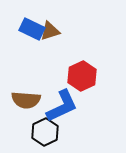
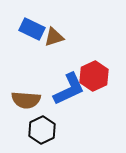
brown triangle: moved 4 px right, 6 px down
red hexagon: moved 12 px right
blue L-shape: moved 7 px right, 17 px up
black hexagon: moved 3 px left, 2 px up
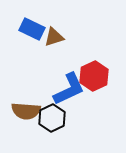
brown semicircle: moved 11 px down
black hexagon: moved 10 px right, 12 px up
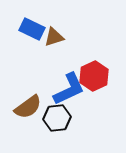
brown semicircle: moved 2 px right, 4 px up; rotated 40 degrees counterclockwise
black hexagon: moved 5 px right; rotated 20 degrees clockwise
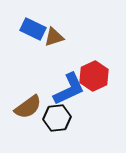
blue rectangle: moved 1 px right
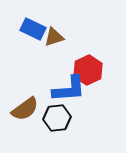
red hexagon: moved 6 px left, 6 px up
blue L-shape: rotated 21 degrees clockwise
brown semicircle: moved 3 px left, 2 px down
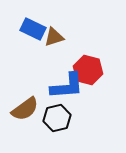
red hexagon: rotated 20 degrees counterclockwise
blue L-shape: moved 2 px left, 3 px up
black hexagon: rotated 8 degrees counterclockwise
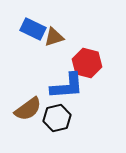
red hexagon: moved 1 px left, 7 px up
brown semicircle: moved 3 px right
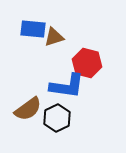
blue rectangle: rotated 20 degrees counterclockwise
blue L-shape: rotated 12 degrees clockwise
black hexagon: rotated 12 degrees counterclockwise
